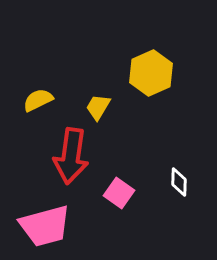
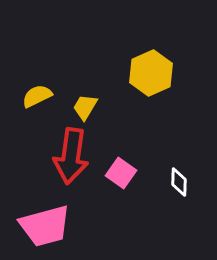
yellow semicircle: moved 1 px left, 4 px up
yellow trapezoid: moved 13 px left
pink square: moved 2 px right, 20 px up
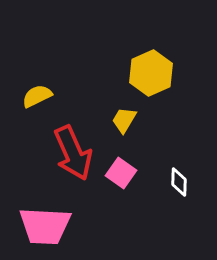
yellow trapezoid: moved 39 px right, 13 px down
red arrow: moved 2 px right, 3 px up; rotated 32 degrees counterclockwise
pink trapezoid: rotated 18 degrees clockwise
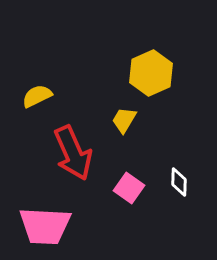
pink square: moved 8 px right, 15 px down
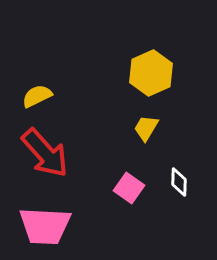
yellow trapezoid: moved 22 px right, 8 px down
red arrow: moved 28 px left; rotated 18 degrees counterclockwise
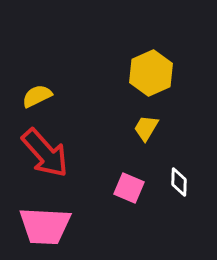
pink square: rotated 12 degrees counterclockwise
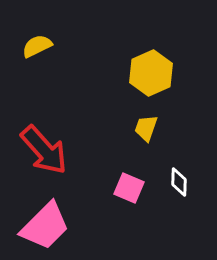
yellow semicircle: moved 50 px up
yellow trapezoid: rotated 12 degrees counterclockwise
red arrow: moved 1 px left, 3 px up
pink trapezoid: rotated 48 degrees counterclockwise
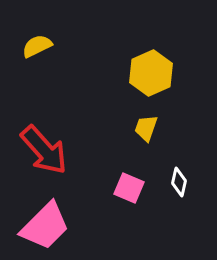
white diamond: rotated 12 degrees clockwise
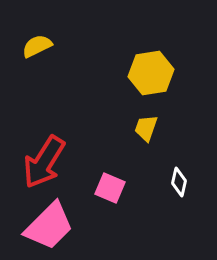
yellow hexagon: rotated 15 degrees clockwise
red arrow: moved 12 px down; rotated 74 degrees clockwise
pink square: moved 19 px left
pink trapezoid: moved 4 px right
